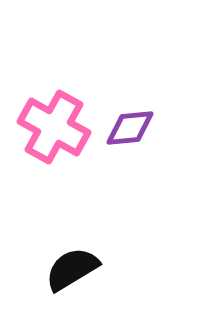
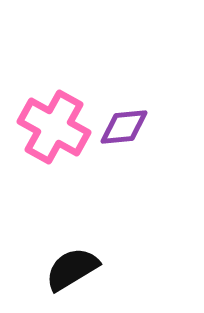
purple diamond: moved 6 px left, 1 px up
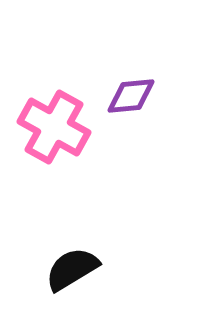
purple diamond: moved 7 px right, 31 px up
